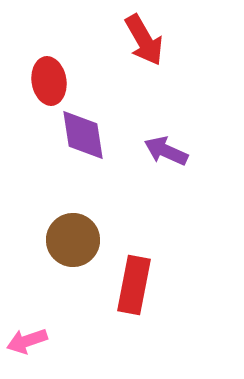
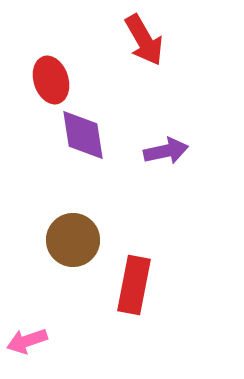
red ellipse: moved 2 px right, 1 px up; rotated 9 degrees counterclockwise
purple arrow: rotated 144 degrees clockwise
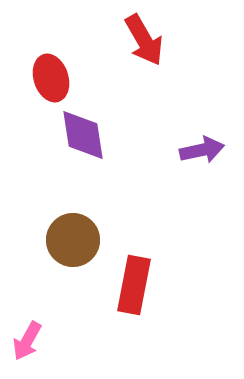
red ellipse: moved 2 px up
purple arrow: moved 36 px right, 1 px up
pink arrow: rotated 42 degrees counterclockwise
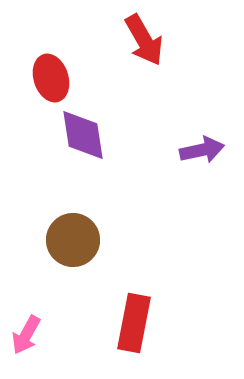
red rectangle: moved 38 px down
pink arrow: moved 1 px left, 6 px up
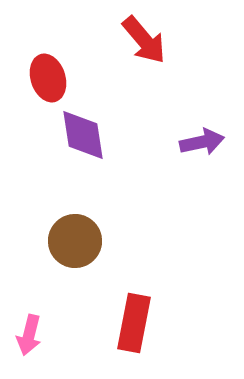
red arrow: rotated 10 degrees counterclockwise
red ellipse: moved 3 px left
purple arrow: moved 8 px up
brown circle: moved 2 px right, 1 px down
pink arrow: moved 3 px right; rotated 15 degrees counterclockwise
